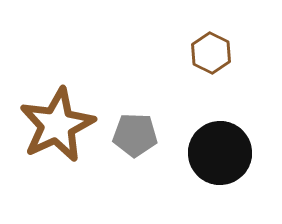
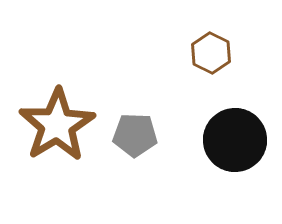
brown star: rotated 6 degrees counterclockwise
black circle: moved 15 px right, 13 px up
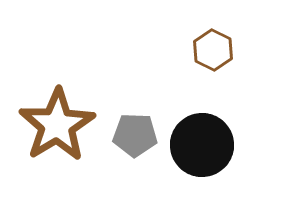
brown hexagon: moved 2 px right, 3 px up
black circle: moved 33 px left, 5 px down
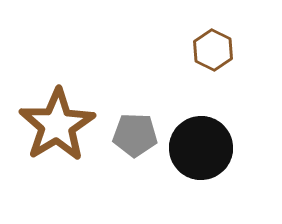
black circle: moved 1 px left, 3 px down
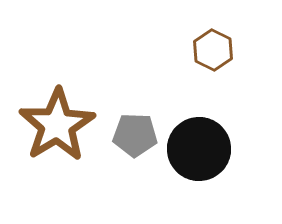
black circle: moved 2 px left, 1 px down
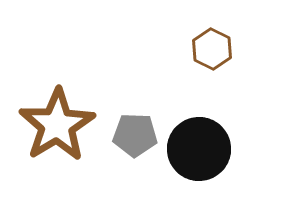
brown hexagon: moved 1 px left, 1 px up
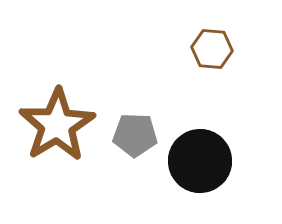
brown hexagon: rotated 21 degrees counterclockwise
black circle: moved 1 px right, 12 px down
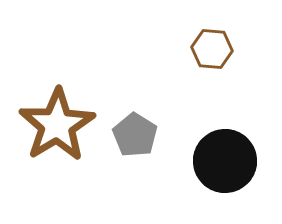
gray pentagon: rotated 30 degrees clockwise
black circle: moved 25 px right
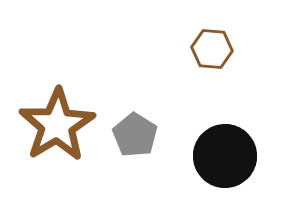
black circle: moved 5 px up
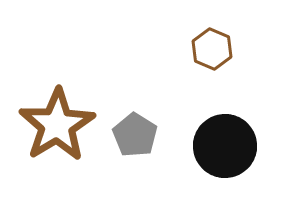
brown hexagon: rotated 18 degrees clockwise
black circle: moved 10 px up
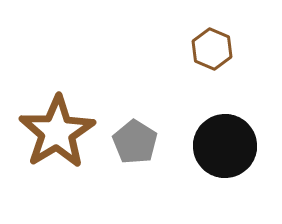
brown star: moved 7 px down
gray pentagon: moved 7 px down
